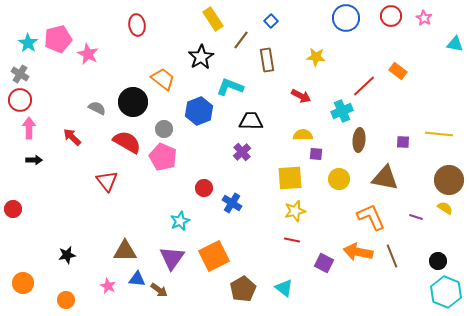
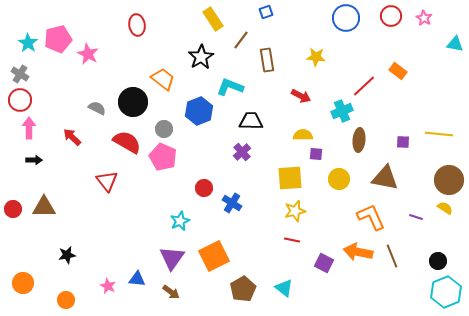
blue square at (271, 21): moved 5 px left, 9 px up; rotated 24 degrees clockwise
brown triangle at (125, 251): moved 81 px left, 44 px up
brown arrow at (159, 290): moved 12 px right, 2 px down
cyan hexagon at (446, 292): rotated 16 degrees clockwise
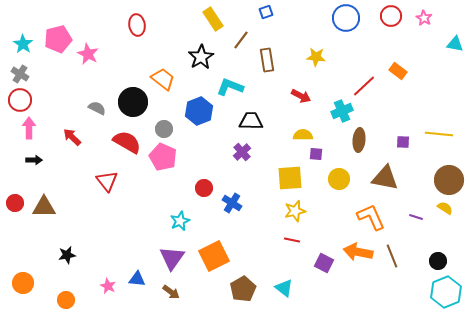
cyan star at (28, 43): moved 5 px left, 1 px down
red circle at (13, 209): moved 2 px right, 6 px up
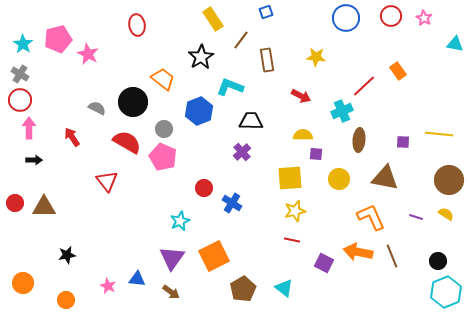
orange rectangle at (398, 71): rotated 18 degrees clockwise
red arrow at (72, 137): rotated 12 degrees clockwise
yellow semicircle at (445, 208): moved 1 px right, 6 px down
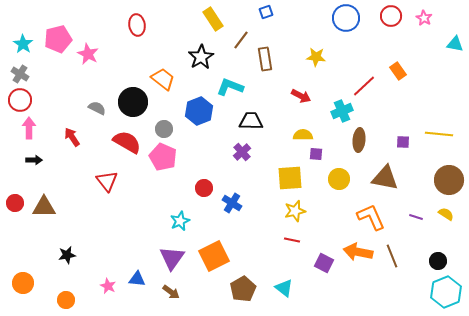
brown rectangle at (267, 60): moved 2 px left, 1 px up
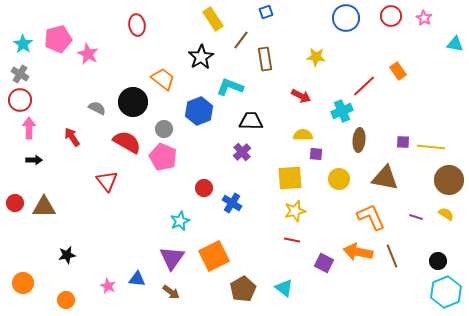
yellow line at (439, 134): moved 8 px left, 13 px down
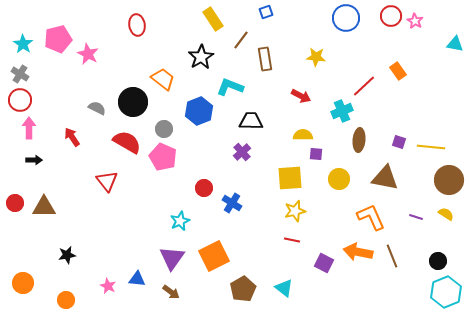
pink star at (424, 18): moved 9 px left, 3 px down
purple square at (403, 142): moved 4 px left; rotated 16 degrees clockwise
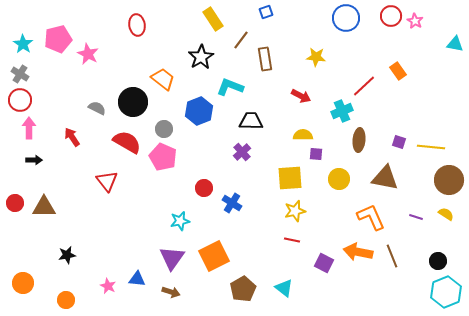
cyan star at (180, 221): rotated 12 degrees clockwise
brown arrow at (171, 292): rotated 18 degrees counterclockwise
